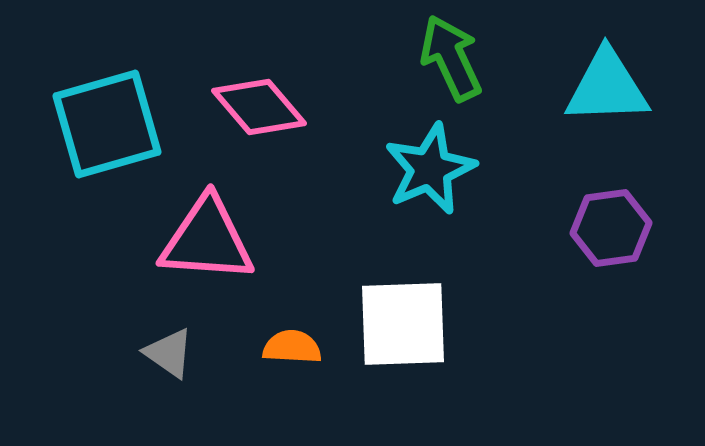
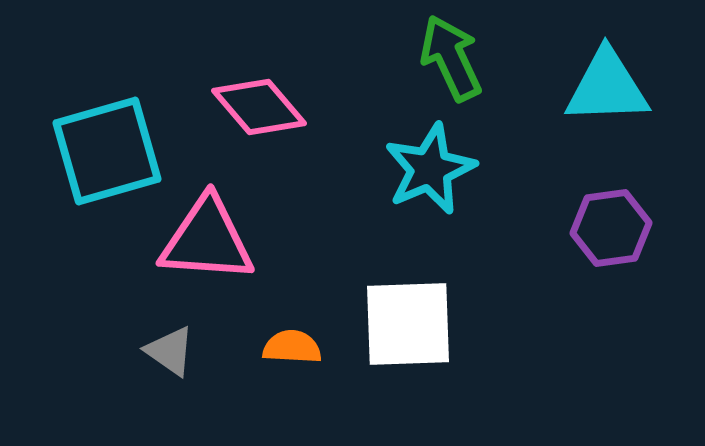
cyan square: moved 27 px down
white square: moved 5 px right
gray triangle: moved 1 px right, 2 px up
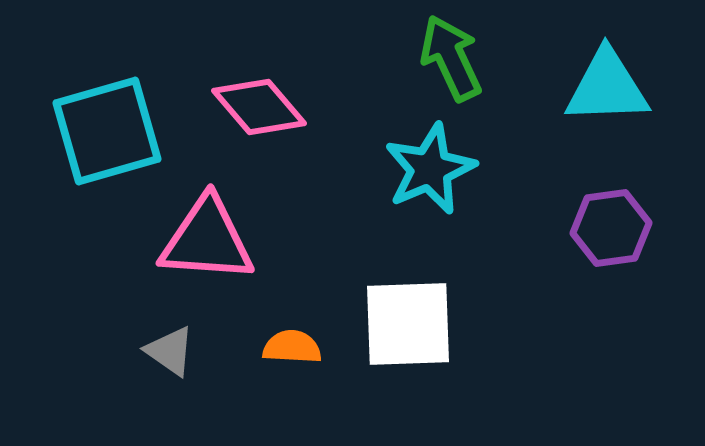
cyan square: moved 20 px up
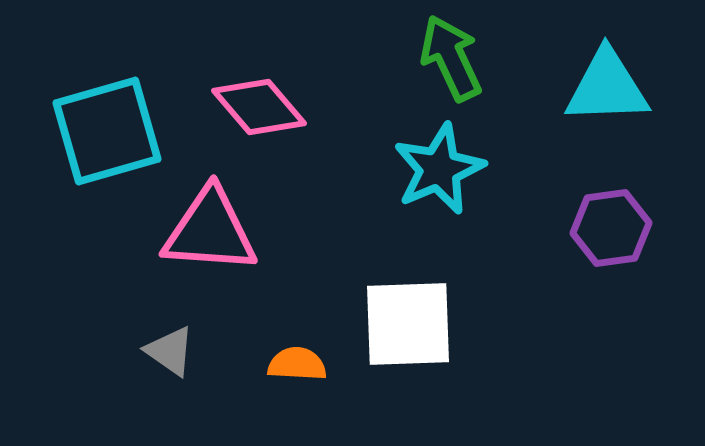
cyan star: moved 9 px right
pink triangle: moved 3 px right, 9 px up
orange semicircle: moved 5 px right, 17 px down
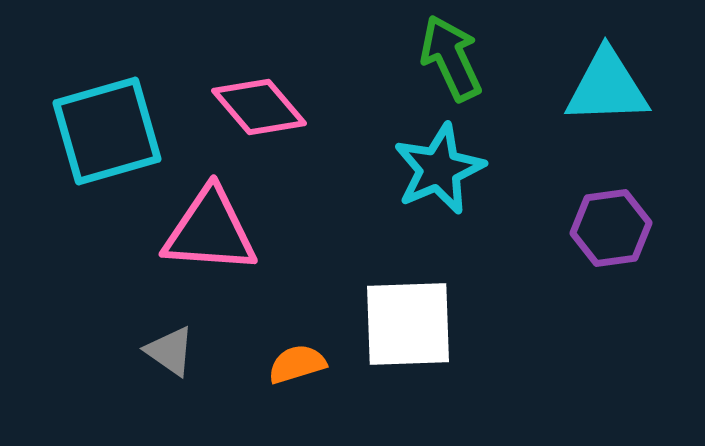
orange semicircle: rotated 20 degrees counterclockwise
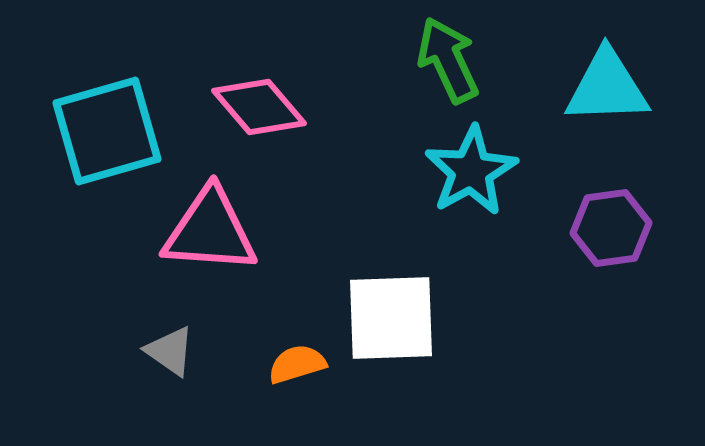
green arrow: moved 3 px left, 2 px down
cyan star: moved 32 px right, 2 px down; rotated 6 degrees counterclockwise
white square: moved 17 px left, 6 px up
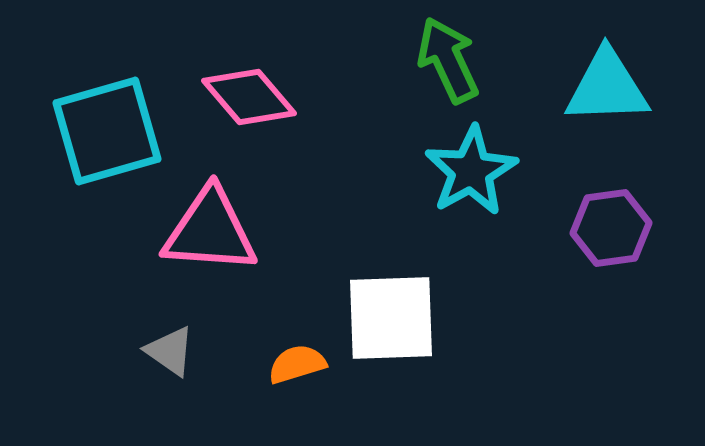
pink diamond: moved 10 px left, 10 px up
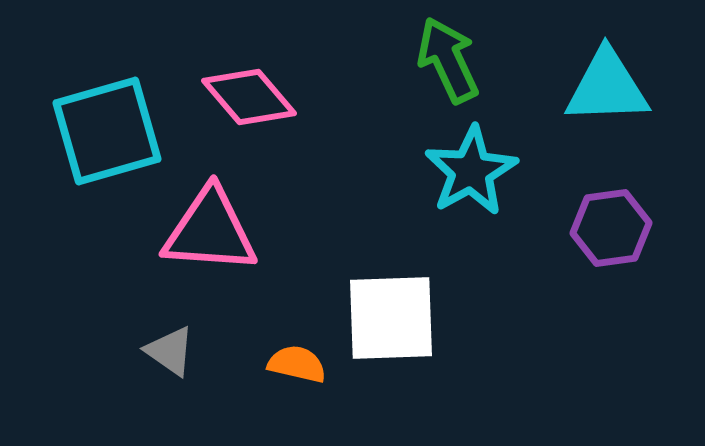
orange semicircle: rotated 30 degrees clockwise
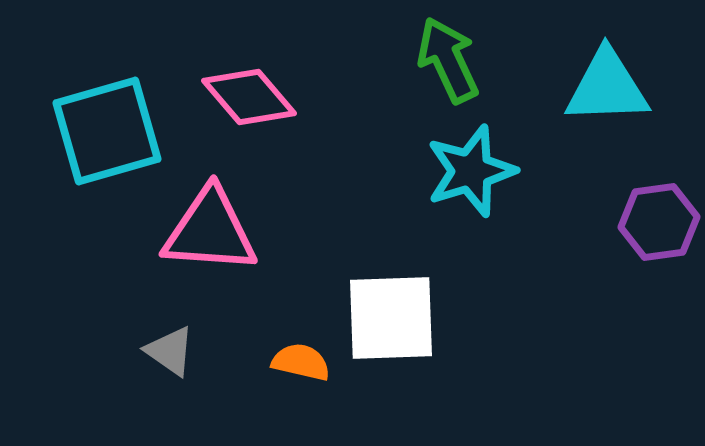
cyan star: rotated 12 degrees clockwise
purple hexagon: moved 48 px right, 6 px up
orange semicircle: moved 4 px right, 2 px up
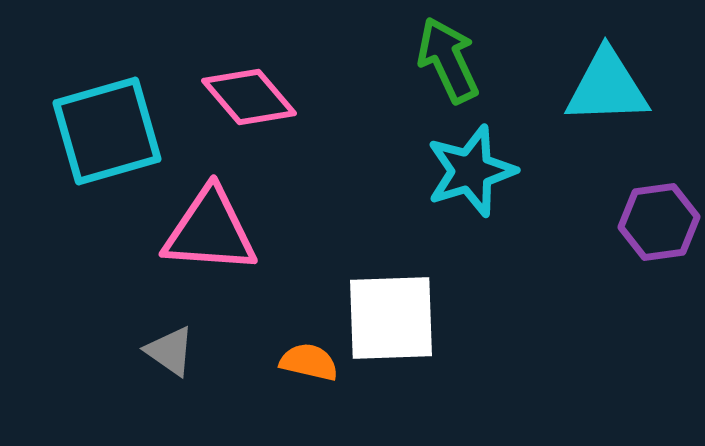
orange semicircle: moved 8 px right
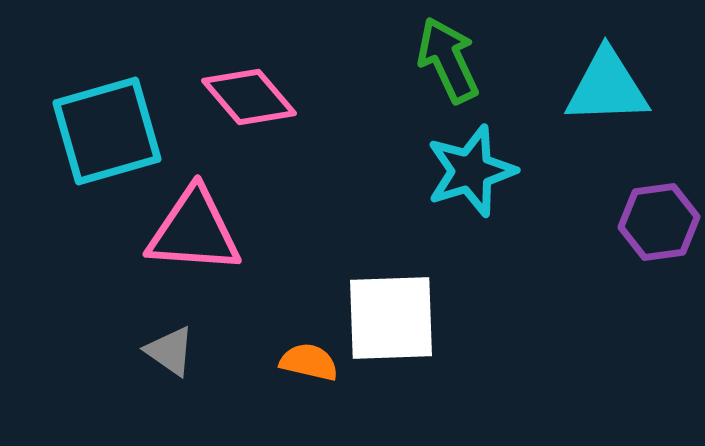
pink triangle: moved 16 px left
